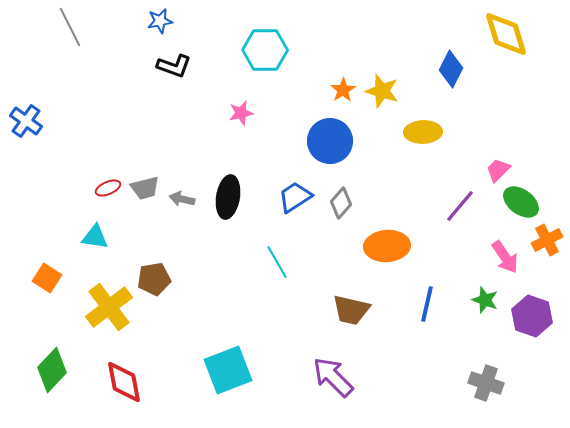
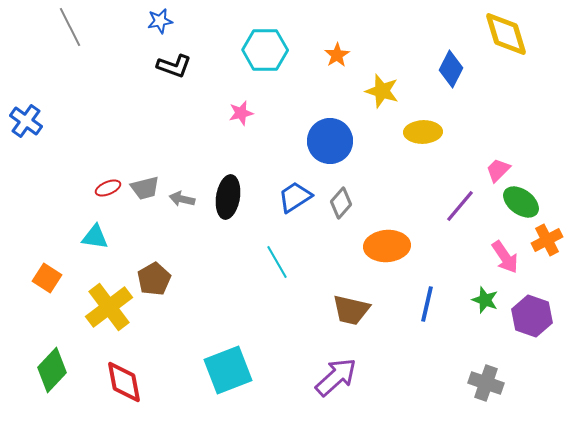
orange star: moved 6 px left, 35 px up
brown pentagon: rotated 20 degrees counterclockwise
purple arrow: moved 3 px right; rotated 93 degrees clockwise
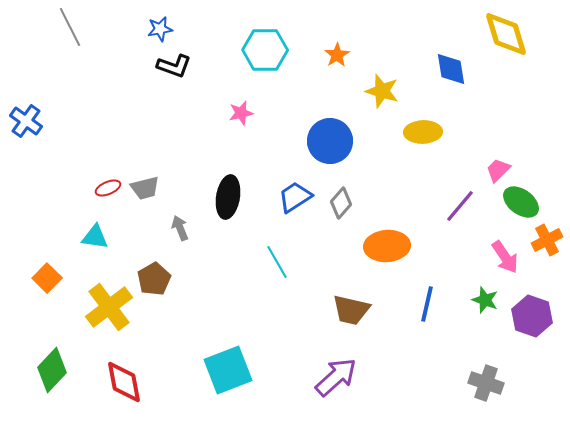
blue star: moved 8 px down
blue diamond: rotated 36 degrees counterclockwise
gray arrow: moved 2 px left, 29 px down; rotated 55 degrees clockwise
orange square: rotated 12 degrees clockwise
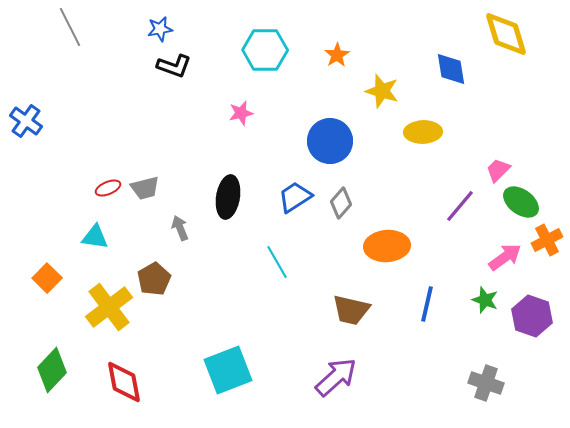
pink arrow: rotated 92 degrees counterclockwise
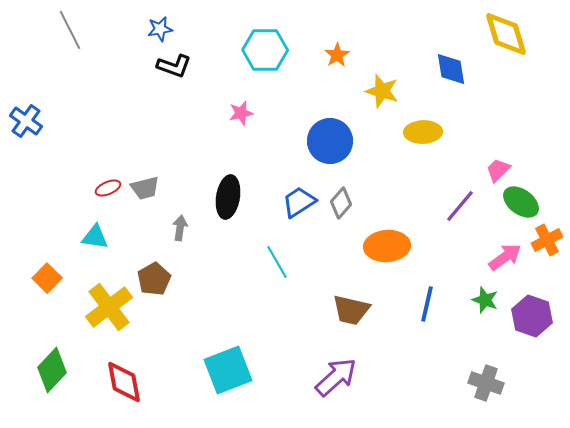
gray line: moved 3 px down
blue trapezoid: moved 4 px right, 5 px down
gray arrow: rotated 30 degrees clockwise
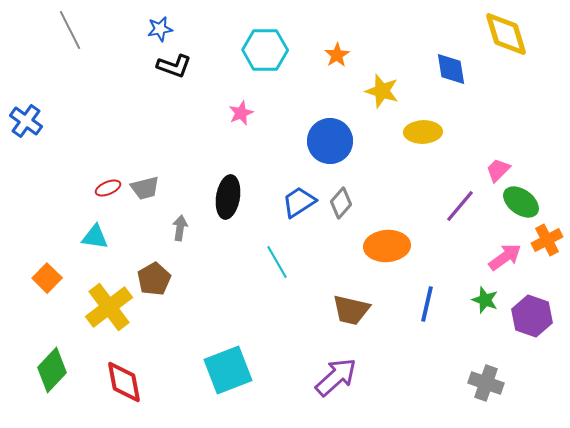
pink star: rotated 10 degrees counterclockwise
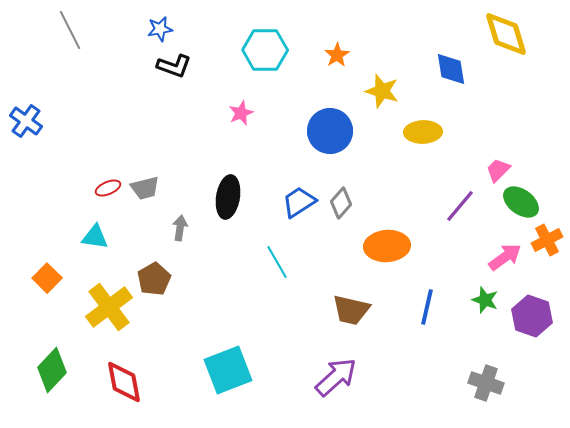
blue circle: moved 10 px up
blue line: moved 3 px down
